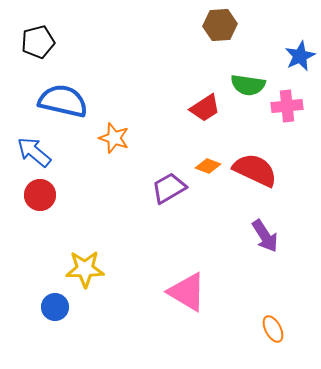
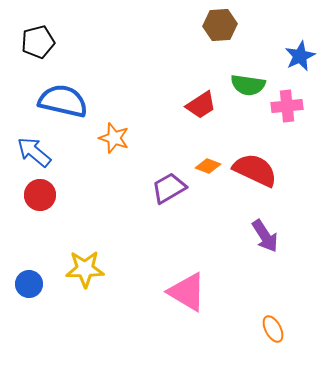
red trapezoid: moved 4 px left, 3 px up
blue circle: moved 26 px left, 23 px up
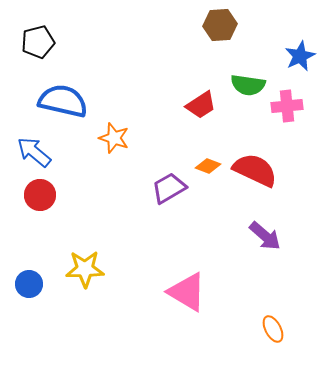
purple arrow: rotated 16 degrees counterclockwise
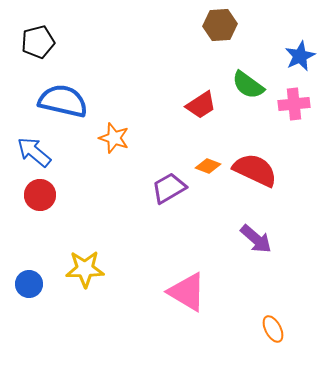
green semicircle: rotated 28 degrees clockwise
pink cross: moved 7 px right, 2 px up
purple arrow: moved 9 px left, 3 px down
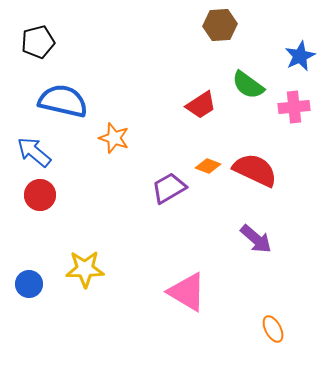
pink cross: moved 3 px down
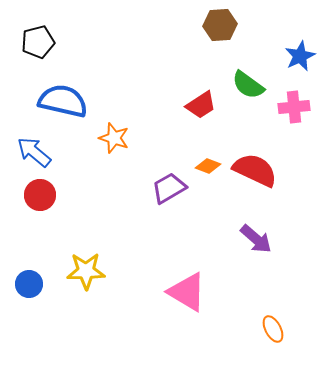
yellow star: moved 1 px right, 2 px down
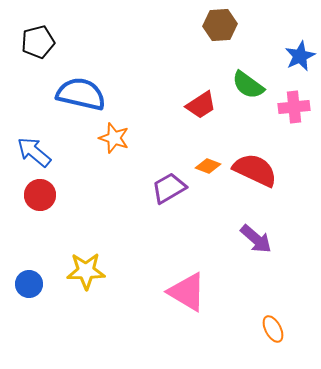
blue semicircle: moved 18 px right, 7 px up
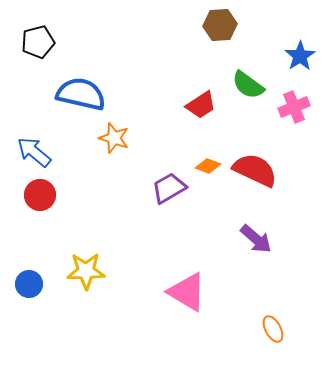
blue star: rotated 8 degrees counterclockwise
pink cross: rotated 16 degrees counterclockwise
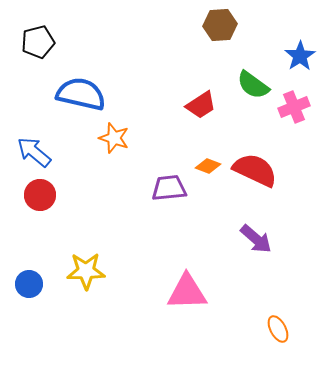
green semicircle: moved 5 px right
purple trapezoid: rotated 24 degrees clockwise
pink triangle: rotated 33 degrees counterclockwise
orange ellipse: moved 5 px right
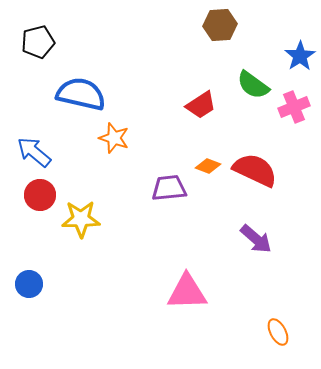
yellow star: moved 5 px left, 52 px up
orange ellipse: moved 3 px down
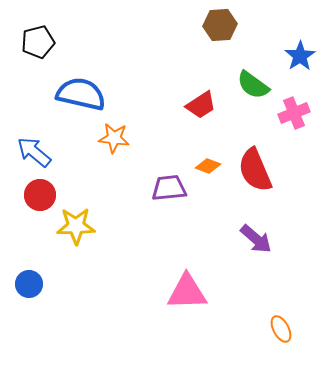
pink cross: moved 6 px down
orange star: rotated 12 degrees counterclockwise
red semicircle: rotated 138 degrees counterclockwise
yellow star: moved 5 px left, 7 px down
orange ellipse: moved 3 px right, 3 px up
